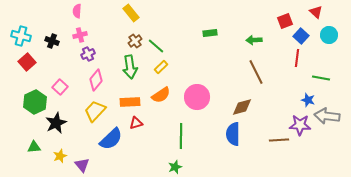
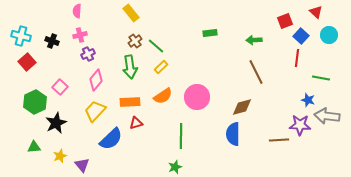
orange semicircle at (161, 95): moved 2 px right, 1 px down
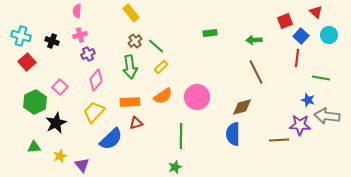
yellow trapezoid at (95, 111): moved 1 px left, 1 px down
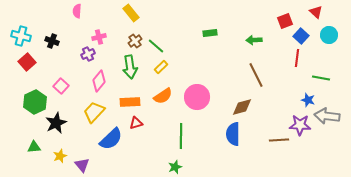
pink cross at (80, 35): moved 19 px right, 2 px down
brown line at (256, 72): moved 3 px down
pink diamond at (96, 80): moved 3 px right, 1 px down
pink square at (60, 87): moved 1 px right, 1 px up
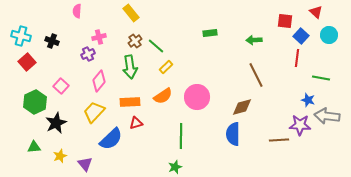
red square at (285, 21): rotated 28 degrees clockwise
yellow rectangle at (161, 67): moved 5 px right
purple triangle at (82, 165): moved 3 px right, 1 px up
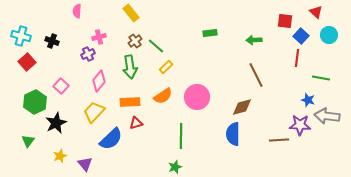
green triangle at (34, 147): moved 6 px left, 6 px up; rotated 48 degrees counterclockwise
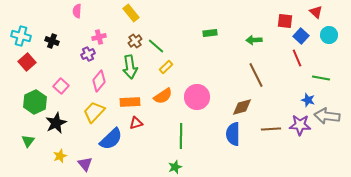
red line at (297, 58): rotated 30 degrees counterclockwise
brown line at (279, 140): moved 8 px left, 11 px up
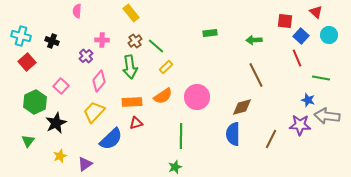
pink cross at (99, 37): moved 3 px right, 3 px down; rotated 16 degrees clockwise
purple cross at (88, 54): moved 2 px left, 2 px down; rotated 16 degrees counterclockwise
orange rectangle at (130, 102): moved 2 px right
brown line at (271, 129): moved 10 px down; rotated 60 degrees counterclockwise
purple triangle at (85, 164): rotated 35 degrees clockwise
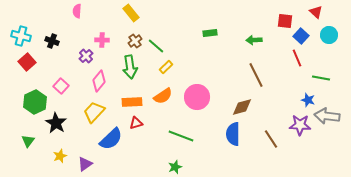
black star at (56, 123): rotated 15 degrees counterclockwise
green line at (181, 136): rotated 70 degrees counterclockwise
brown line at (271, 139): rotated 60 degrees counterclockwise
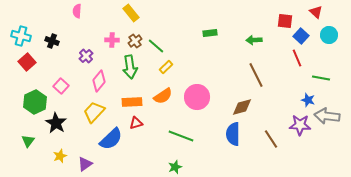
pink cross at (102, 40): moved 10 px right
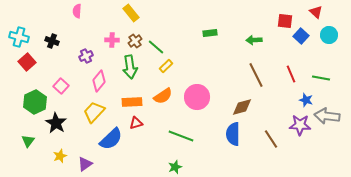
cyan cross at (21, 36): moved 2 px left, 1 px down
green line at (156, 46): moved 1 px down
purple cross at (86, 56): rotated 16 degrees clockwise
red line at (297, 58): moved 6 px left, 16 px down
yellow rectangle at (166, 67): moved 1 px up
blue star at (308, 100): moved 2 px left
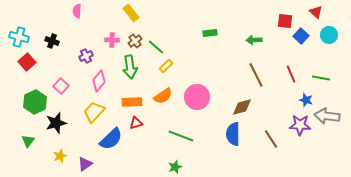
black star at (56, 123): rotated 25 degrees clockwise
